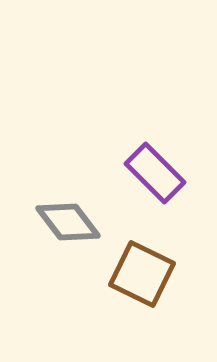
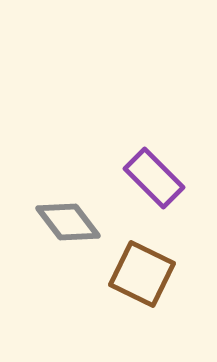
purple rectangle: moved 1 px left, 5 px down
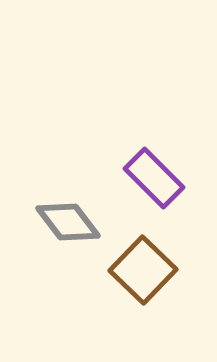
brown square: moved 1 px right, 4 px up; rotated 18 degrees clockwise
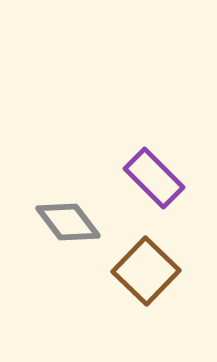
brown square: moved 3 px right, 1 px down
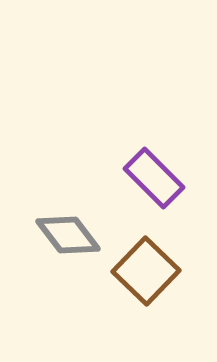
gray diamond: moved 13 px down
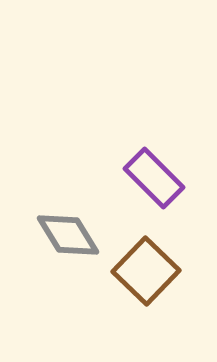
gray diamond: rotated 6 degrees clockwise
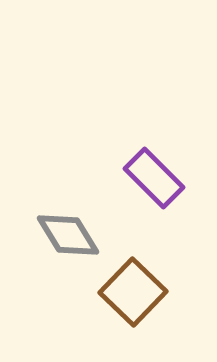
brown square: moved 13 px left, 21 px down
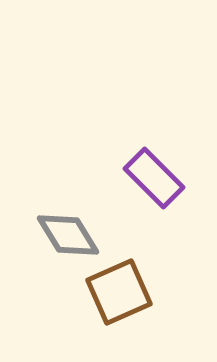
brown square: moved 14 px left; rotated 22 degrees clockwise
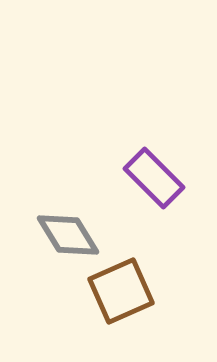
brown square: moved 2 px right, 1 px up
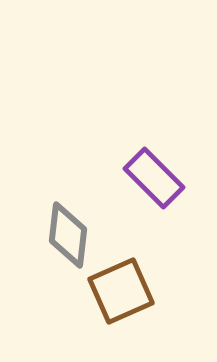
gray diamond: rotated 38 degrees clockwise
